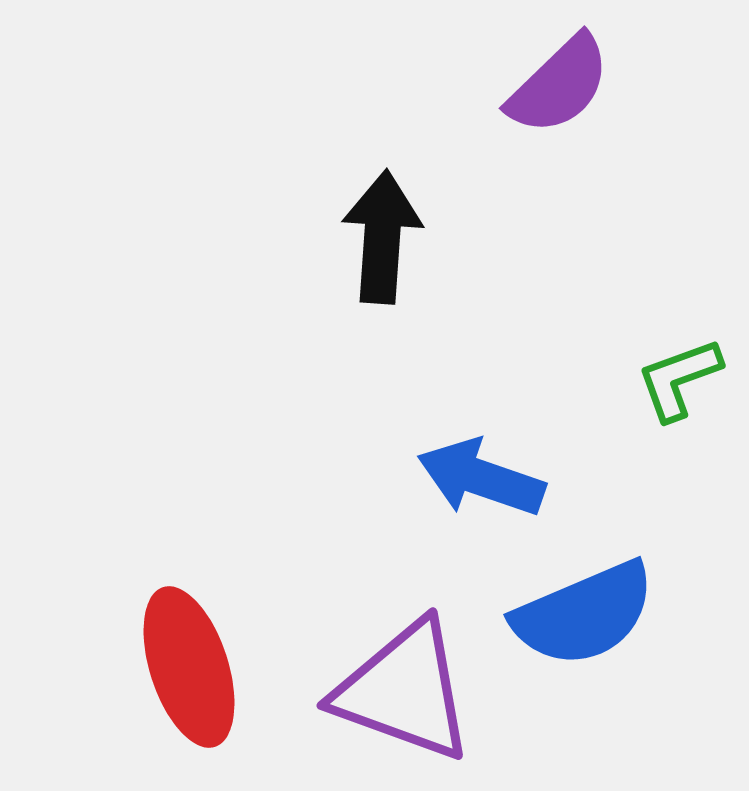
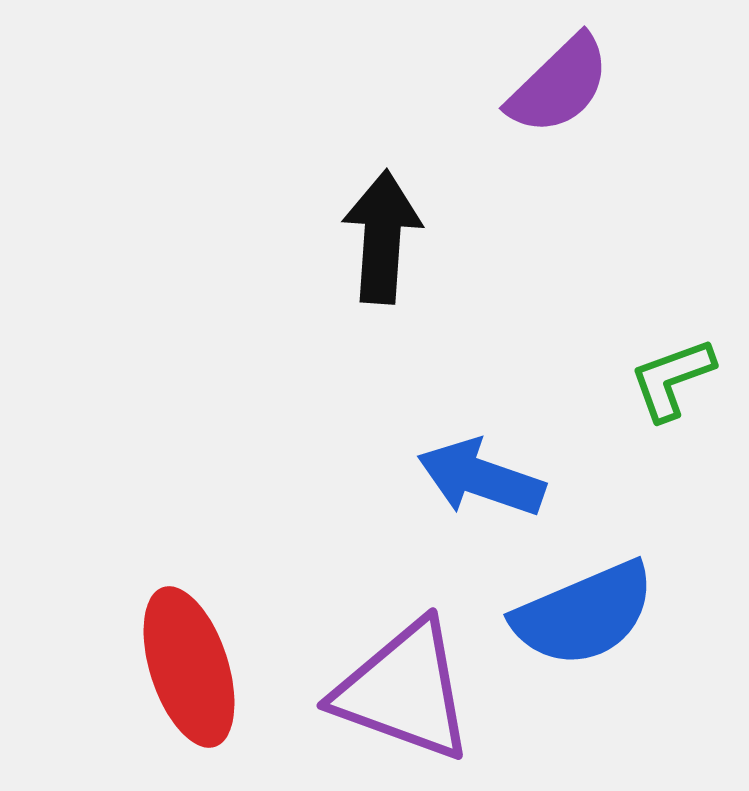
green L-shape: moved 7 px left
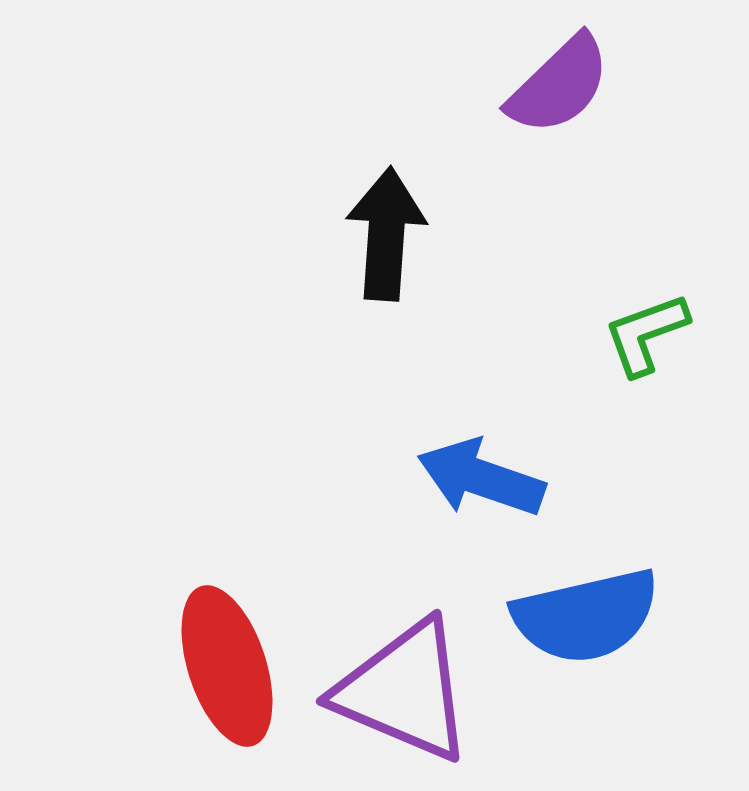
black arrow: moved 4 px right, 3 px up
green L-shape: moved 26 px left, 45 px up
blue semicircle: moved 2 px right, 2 px down; rotated 10 degrees clockwise
red ellipse: moved 38 px right, 1 px up
purple triangle: rotated 3 degrees clockwise
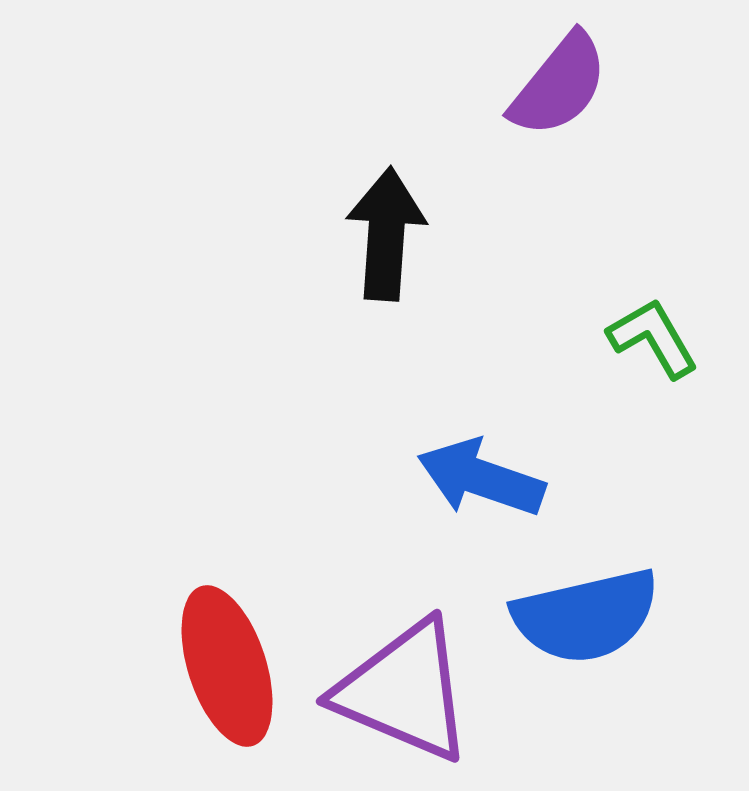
purple semicircle: rotated 7 degrees counterclockwise
green L-shape: moved 7 px right, 4 px down; rotated 80 degrees clockwise
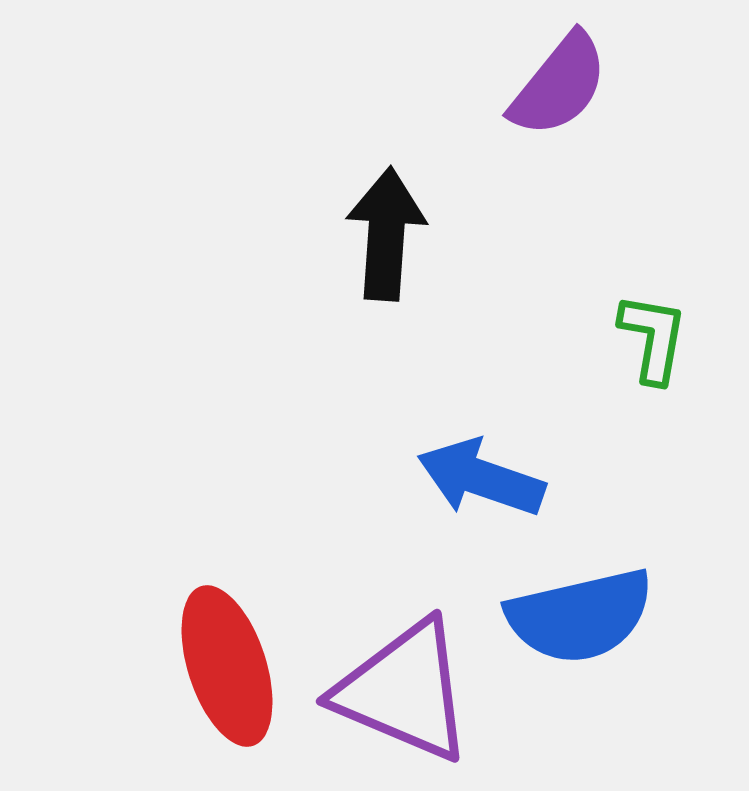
green L-shape: rotated 40 degrees clockwise
blue semicircle: moved 6 px left
